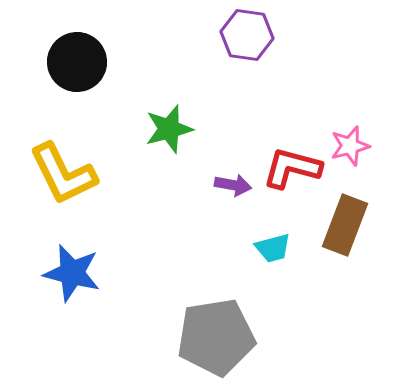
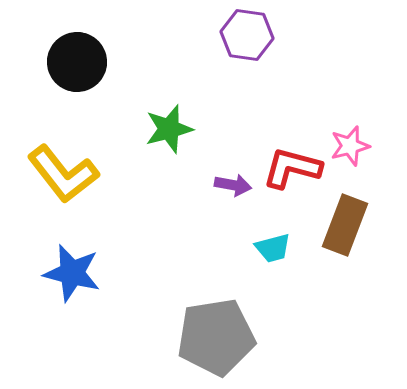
yellow L-shape: rotated 12 degrees counterclockwise
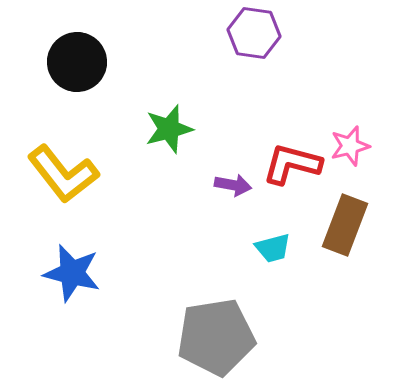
purple hexagon: moved 7 px right, 2 px up
red L-shape: moved 4 px up
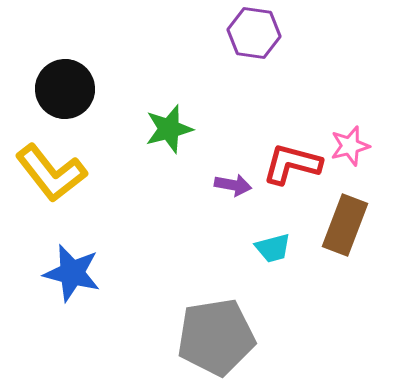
black circle: moved 12 px left, 27 px down
yellow L-shape: moved 12 px left, 1 px up
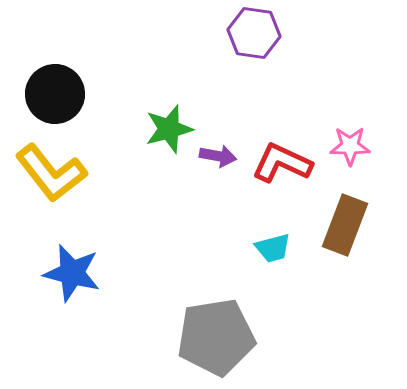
black circle: moved 10 px left, 5 px down
pink star: rotated 15 degrees clockwise
red L-shape: moved 10 px left, 1 px up; rotated 10 degrees clockwise
purple arrow: moved 15 px left, 29 px up
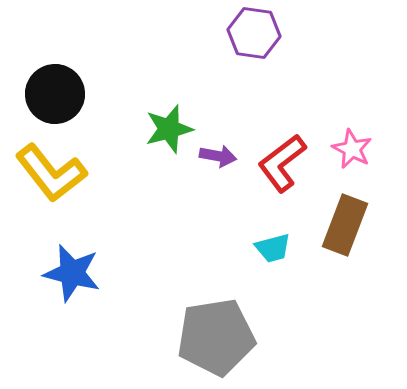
pink star: moved 2 px right, 3 px down; rotated 27 degrees clockwise
red L-shape: rotated 62 degrees counterclockwise
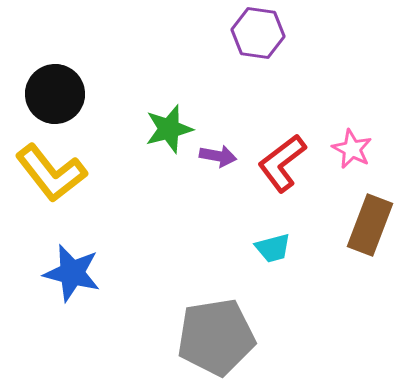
purple hexagon: moved 4 px right
brown rectangle: moved 25 px right
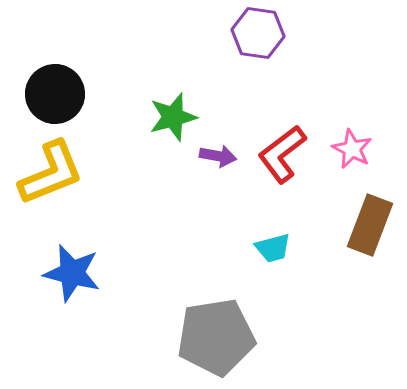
green star: moved 4 px right, 12 px up
red L-shape: moved 9 px up
yellow L-shape: rotated 74 degrees counterclockwise
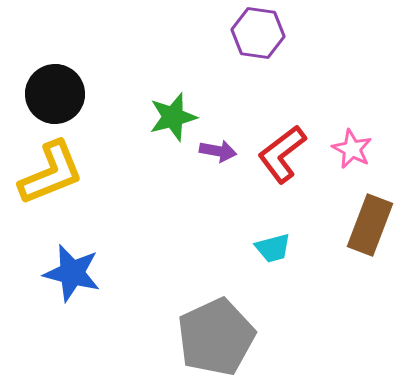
purple arrow: moved 5 px up
gray pentagon: rotated 16 degrees counterclockwise
